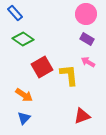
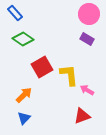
pink circle: moved 3 px right
pink arrow: moved 1 px left, 28 px down
orange arrow: rotated 78 degrees counterclockwise
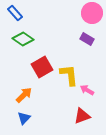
pink circle: moved 3 px right, 1 px up
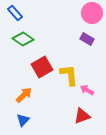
blue triangle: moved 1 px left, 2 px down
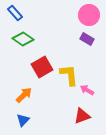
pink circle: moved 3 px left, 2 px down
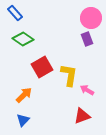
pink circle: moved 2 px right, 3 px down
purple rectangle: rotated 40 degrees clockwise
yellow L-shape: rotated 15 degrees clockwise
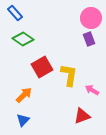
purple rectangle: moved 2 px right
pink arrow: moved 5 px right
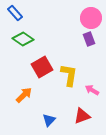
blue triangle: moved 26 px right
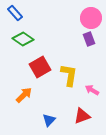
red square: moved 2 px left
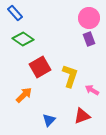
pink circle: moved 2 px left
yellow L-shape: moved 1 px right, 1 px down; rotated 10 degrees clockwise
